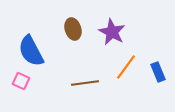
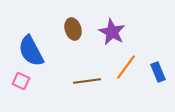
brown line: moved 2 px right, 2 px up
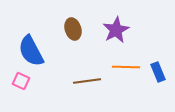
purple star: moved 4 px right, 2 px up; rotated 16 degrees clockwise
orange line: rotated 56 degrees clockwise
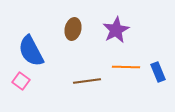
brown ellipse: rotated 30 degrees clockwise
pink square: rotated 12 degrees clockwise
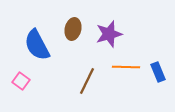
purple star: moved 7 px left, 4 px down; rotated 12 degrees clockwise
blue semicircle: moved 6 px right, 6 px up
brown line: rotated 56 degrees counterclockwise
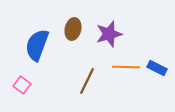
blue semicircle: rotated 48 degrees clockwise
blue rectangle: moved 1 px left, 4 px up; rotated 42 degrees counterclockwise
pink square: moved 1 px right, 4 px down
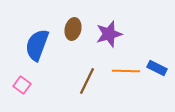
orange line: moved 4 px down
